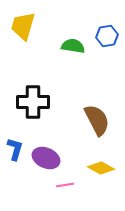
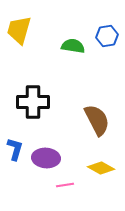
yellow trapezoid: moved 4 px left, 4 px down
purple ellipse: rotated 20 degrees counterclockwise
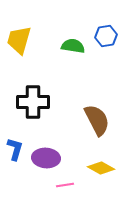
yellow trapezoid: moved 10 px down
blue hexagon: moved 1 px left
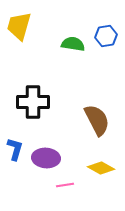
yellow trapezoid: moved 14 px up
green semicircle: moved 2 px up
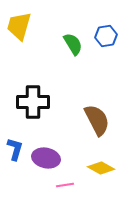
green semicircle: rotated 50 degrees clockwise
purple ellipse: rotated 8 degrees clockwise
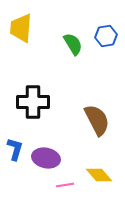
yellow trapezoid: moved 2 px right, 2 px down; rotated 12 degrees counterclockwise
yellow diamond: moved 2 px left, 7 px down; rotated 20 degrees clockwise
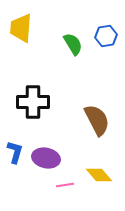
blue L-shape: moved 3 px down
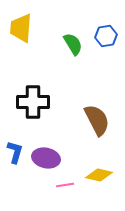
yellow diamond: rotated 36 degrees counterclockwise
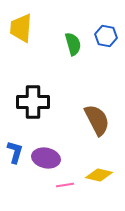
blue hexagon: rotated 20 degrees clockwise
green semicircle: rotated 15 degrees clockwise
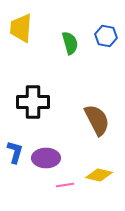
green semicircle: moved 3 px left, 1 px up
purple ellipse: rotated 12 degrees counterclockwise
